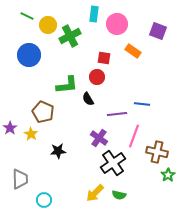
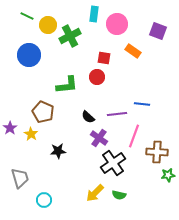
black semicircle: moved 18 px down; rotated 16 degrees counterclockwise
brown cross: rotated 10 degrees counterclockwise
green star: rotated 24 degrees clockwise
gray trapezoid: moved 1 px up; rotated 15 degrees counterclockwise
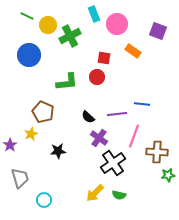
cyan rectangle: rotated 28 degrees counterclockwise
green L-shape: moved 3 px up
purple star: moved 17 px down
yellow star: rotated 16 degrees clockwise
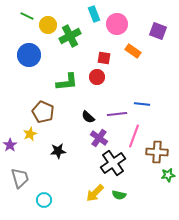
yellow star: moved 1 px left
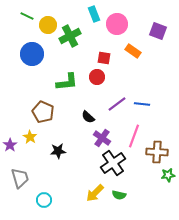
blue circle: moved 3 px right, 1 px up
purple line: moved 10 px up; rotated 30 degrees counterclockwise
yellow star: moved 3 px down; rotated 16 degrees counterclockwise
purple cross: moved 3 px right
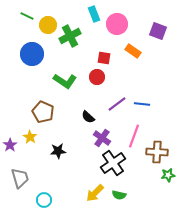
green L-shape: moved 2 px left, 1 px up; rotated 40 degrees clockwise
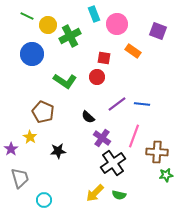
purple star: moved 1 px right, 4 px down
green star: moved 2 px left
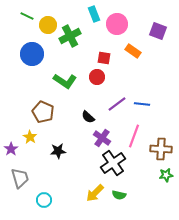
brown cross: moved 4 px right, 3 px up
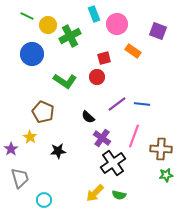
red square: rotated 24 degrees counterclockwise
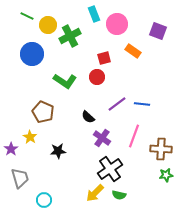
black cross: moved 3 px left, 6 px down
